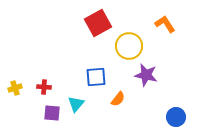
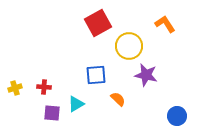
blue square: moved 2 px up
orange semicircle: rotated 84 degrees counterclockwise
cyan triangle: rotated 18 degrees clockwise
blue circle: moved 1 px right, 1 px up
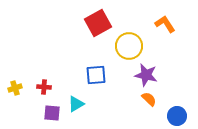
orange semicircle: moved 31 px right
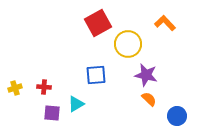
orange L-shape: moved 1 px up; rotated 10 degrees counterclockwise
yellow circle: moved 1 px left, 2 px up
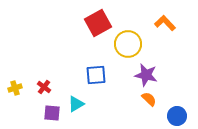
red cross: rotated 32 degrees clockwise
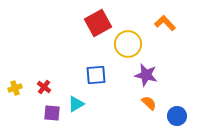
orange semicircle: moved 4 px down
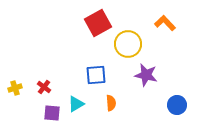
orange semicircle: moved 38 px left; rotated 42 degrees clockwise
blue circle: moved 11 px up
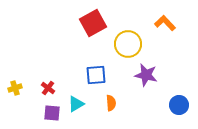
red square: moved 5 px left
red cross: moved 4 px right, 1 px down
blue circle: moved 2 px right
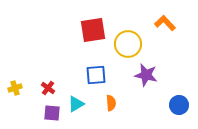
red square: moved 7 px down; rotated 20 degrees clockwise
